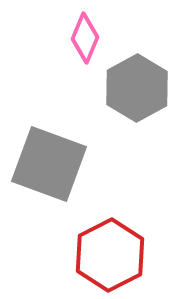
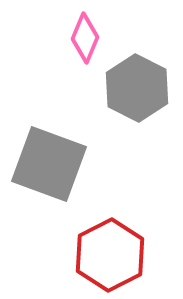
gray hexagon: rotated 4 degrees counterclockwise
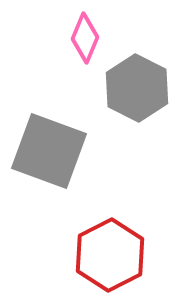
gray square: moved 13 px up
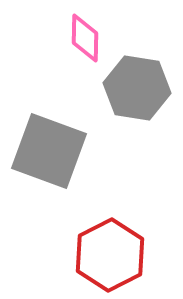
pink diamond: rotated 21 degrees counterclockwise
gray hexagon: rotated 18 degrees counterclockwise
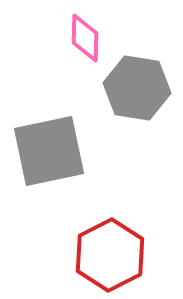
gray square: rotated 32 degrees counterclockwise
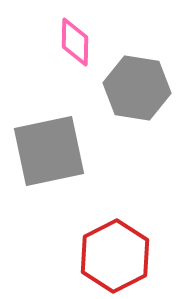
pink diamond: moved 10 px left, 4 px down
red hexagon: moved 5 px right, 1 px down
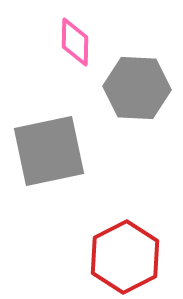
gray hexagon: rotated 6 degrees counterclockwise
red hexagon: moved 10 px right, 1 px down
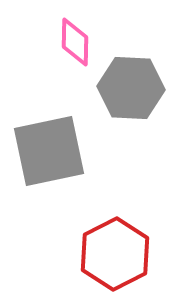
gray hexagon: moved 6 px left
red hexagon: moved 10 px left, 3 px up
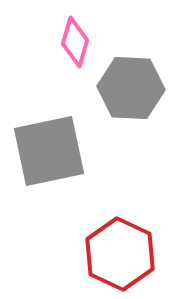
pink diamond: rotated 15 degrees clockwise
red hexagon: moved 5 px right; rotated 8 degrees counterclockwise
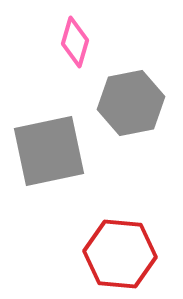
gray hexagon: moved 15 px down; rotated 14 degrees counterclockwise
red hexagon: rotated 20 degrees counterclockwise
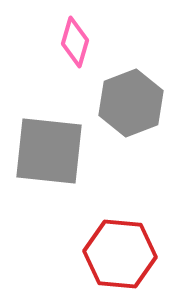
gray hexagon: rotated 10 degrees counterclockwise
gray square: rotated 18 degrees clockwise
